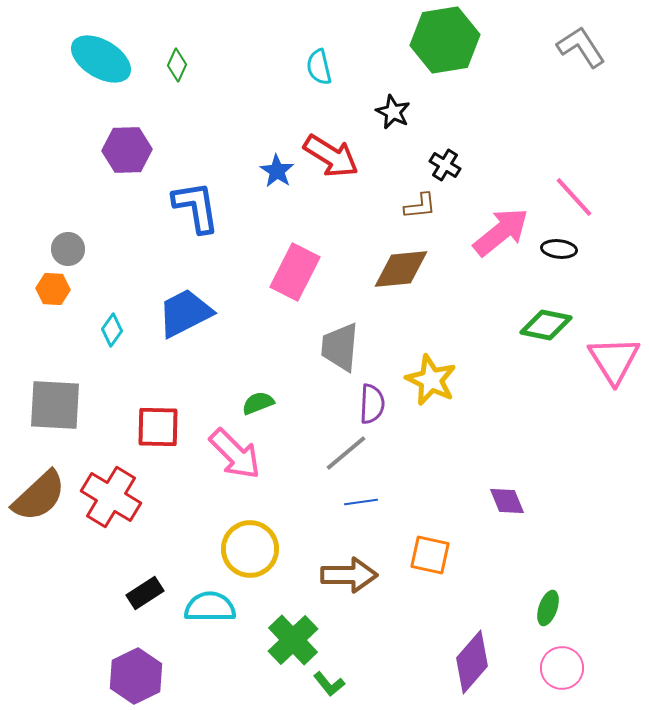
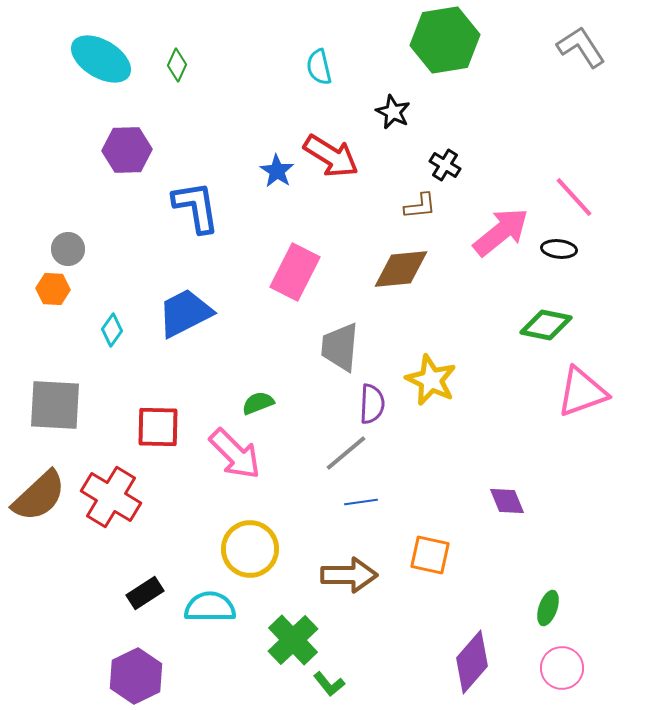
pink triangle at (614, 360): moved 32 px left, 32 px down; rotated 42 degrees clockwise
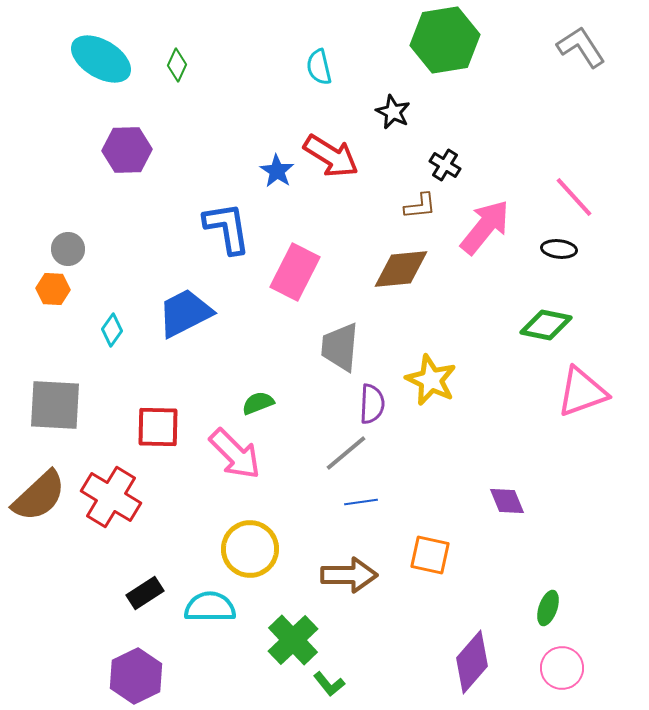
blue L-shape at (196, 207): moved 31 px right, 21 px down
pink arrow at (501, 232): moved 16 px left, 5 px up; rotated 12 degrees counterclockwise
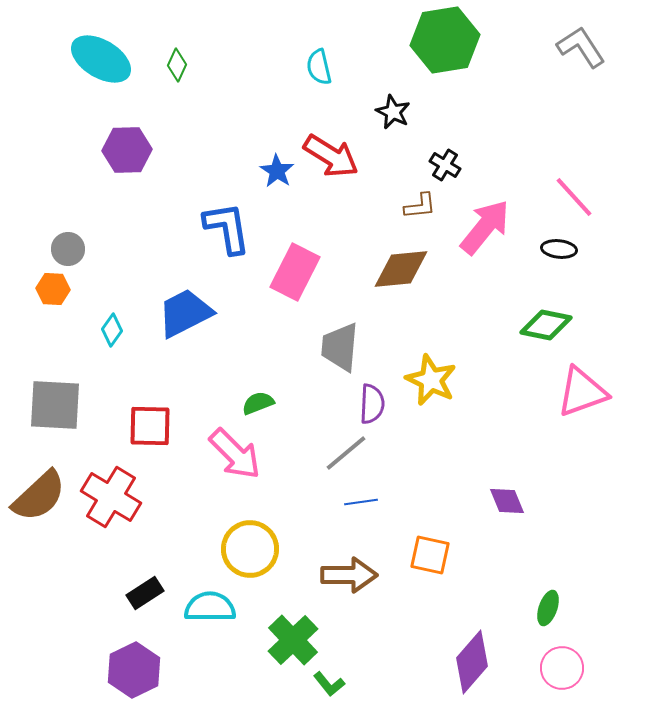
red square at (158, 427): moved 8 px left, 1 px up
purple hexagon at (136, 676): moved 2 px left, 6 px up
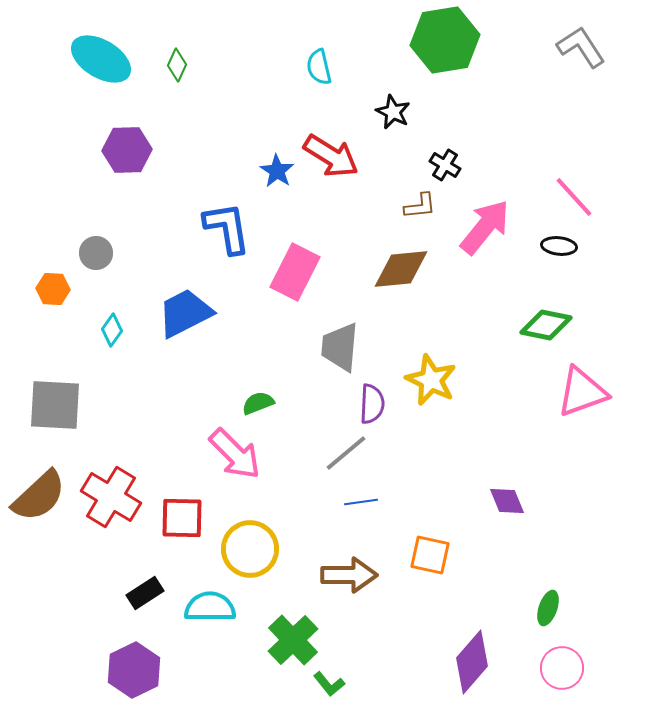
gray circle at (68, 249): moved 28 px right, 4 px down
black ellipse at (559, 249): moved 3 px up
red square at (150, 426): moved 32 px right, 92 px down
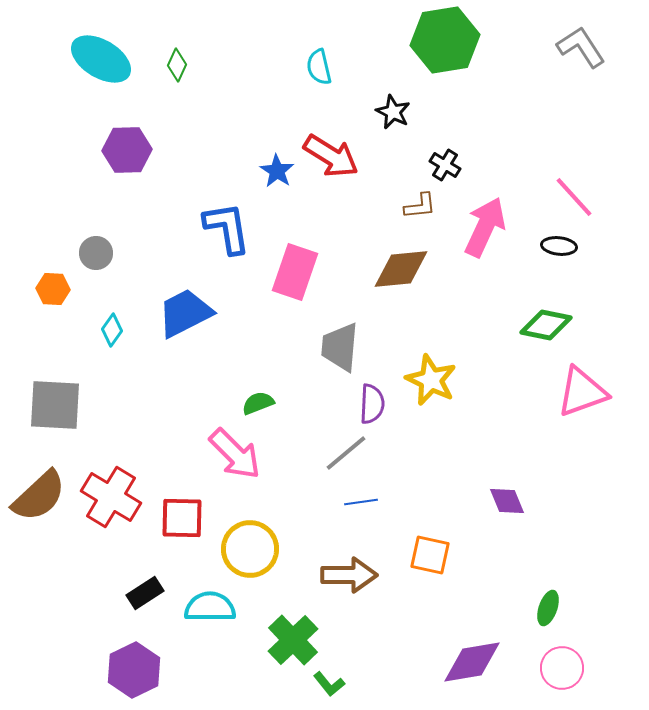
pink arrow at (485, 227): rotated 14 degrees counterclockwise
pink rectangle at (295, 272): rotated 8 degrees counterclockwise
purple diamond at (472, 662): rotated 40 degrees clockwise
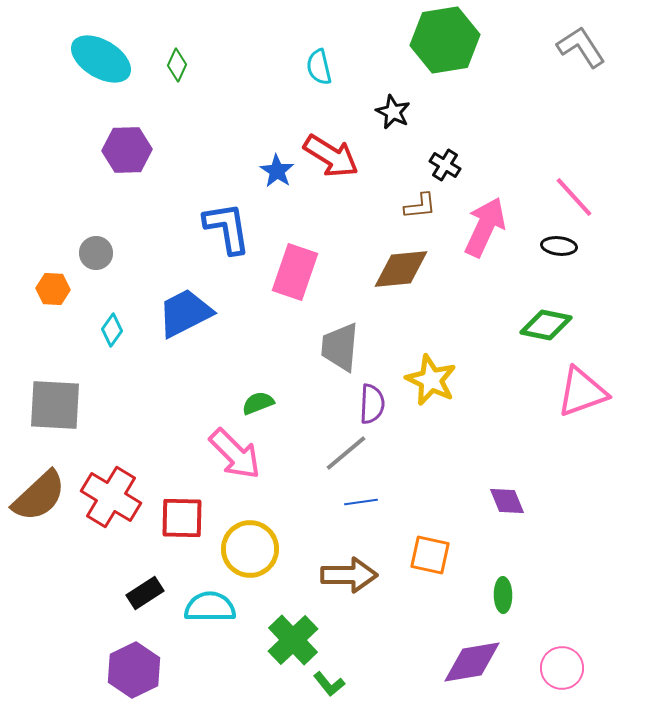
green ellipse at (548, 608): moved 45 px left, 13 px up; rotated 20 degrees counterclockwise
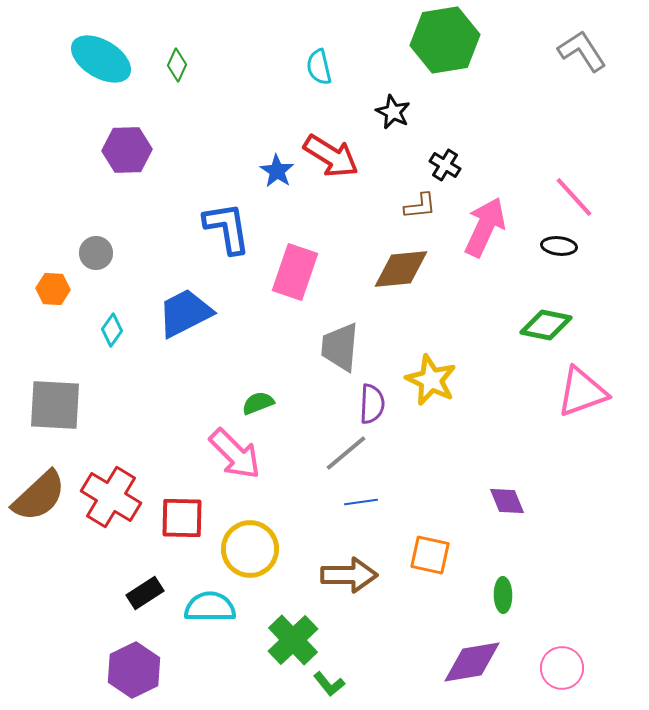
gray L-shape at (581, 47): moved 1 px right, 4 px down
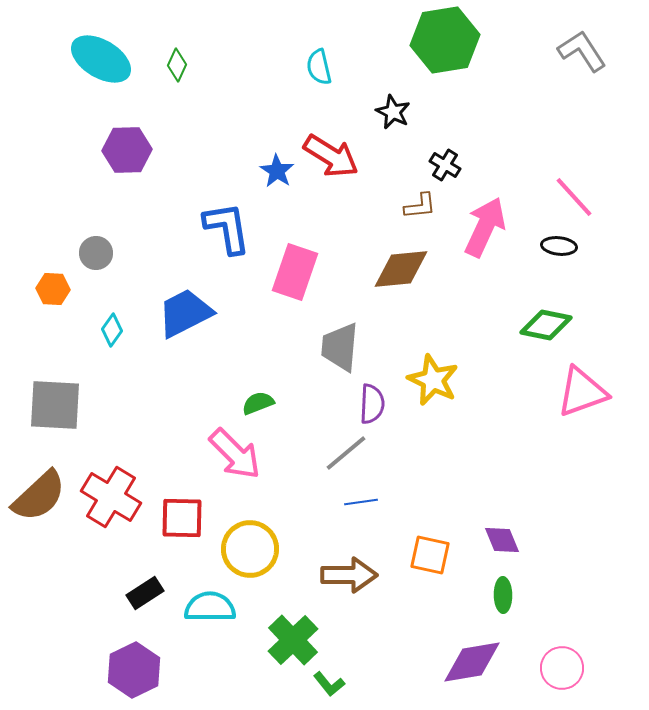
yellow star at (431, 380): moved 2 px right
purple diamond at (507, 501): moved 5 px left, 39 px down
